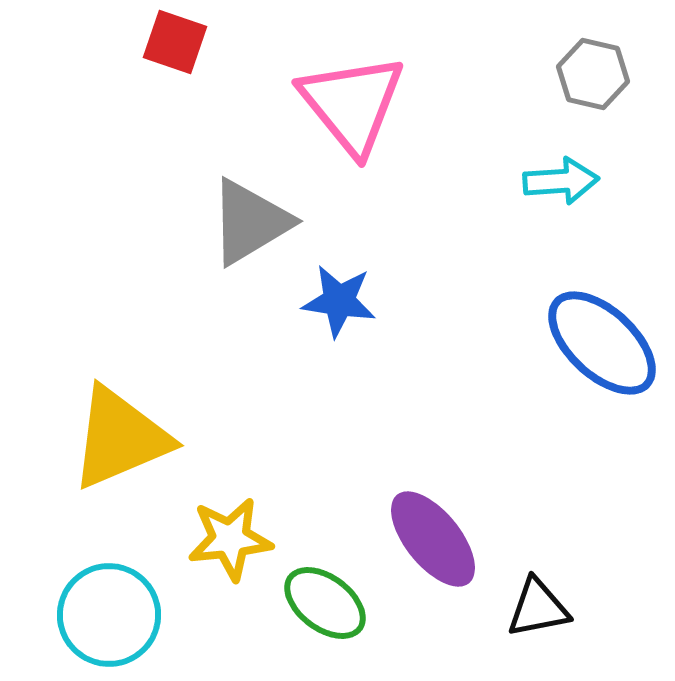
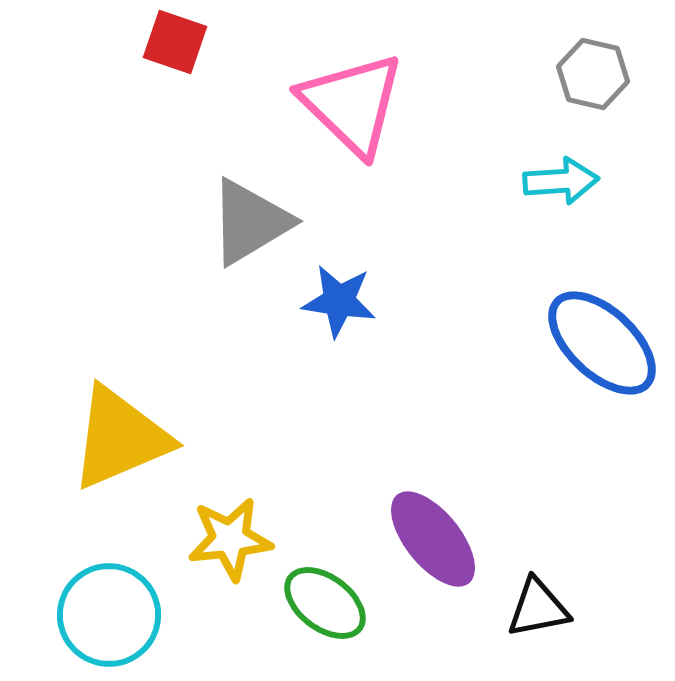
pink triangle: rotated 7 degrees counterclockwise
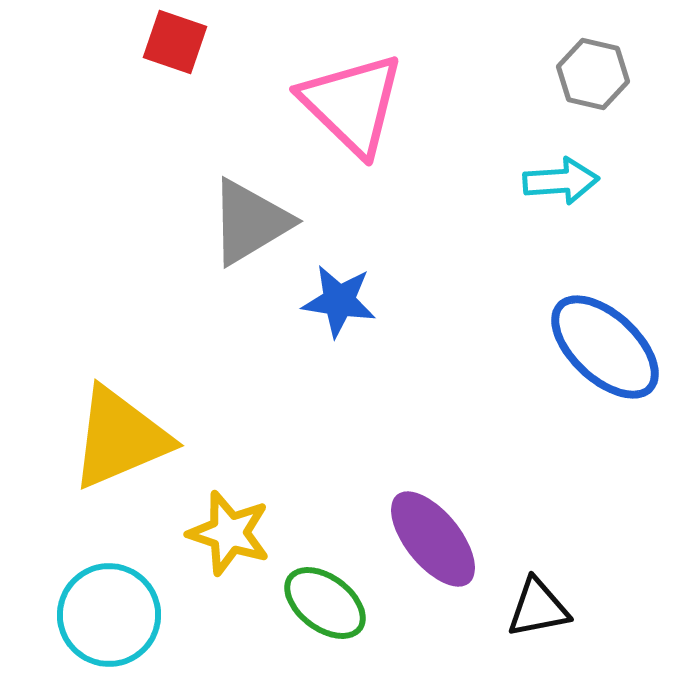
blue ellipse: moved 3 px right, 4 px down
yellow star: moved 1 px left, 6 px up; rotated 24 degrees clockwise
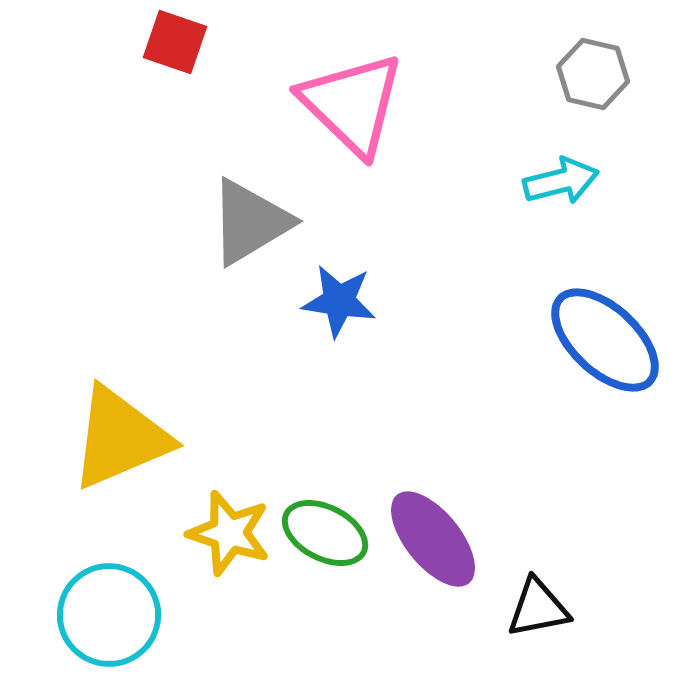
cyan arrow: rotated 10 degrees counterclockwise
blue ellipse: moved 7 px up
green ellipse: moved 70 px up; rotated 10 degrees counterclockwise
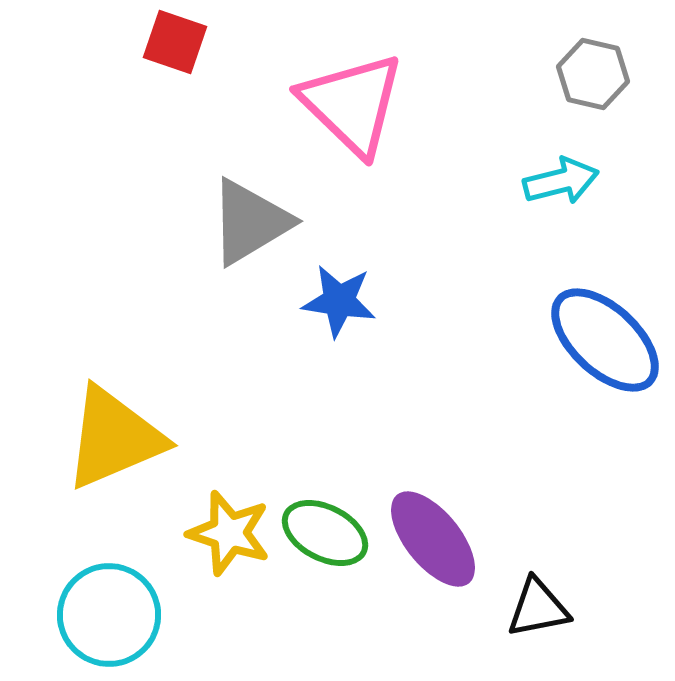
yellow triangle: moved 6 px left
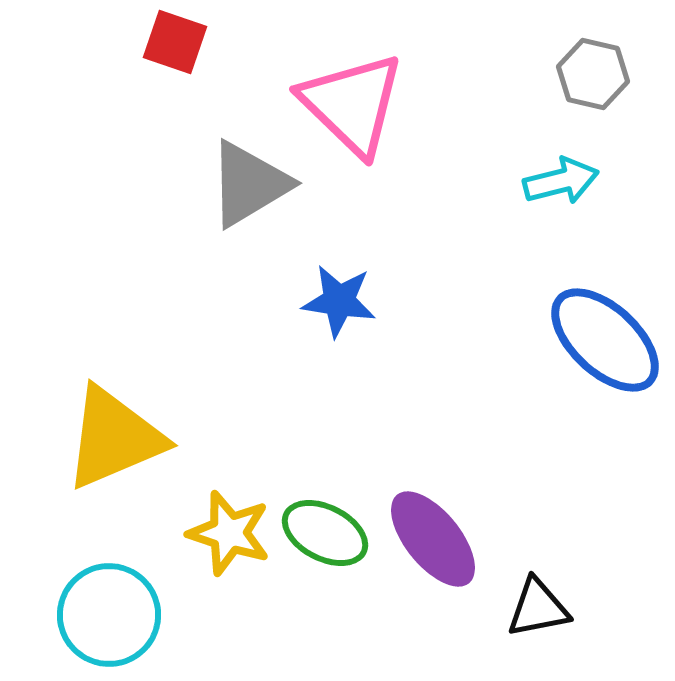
gray triangle: moved 1 px left, 38 px up
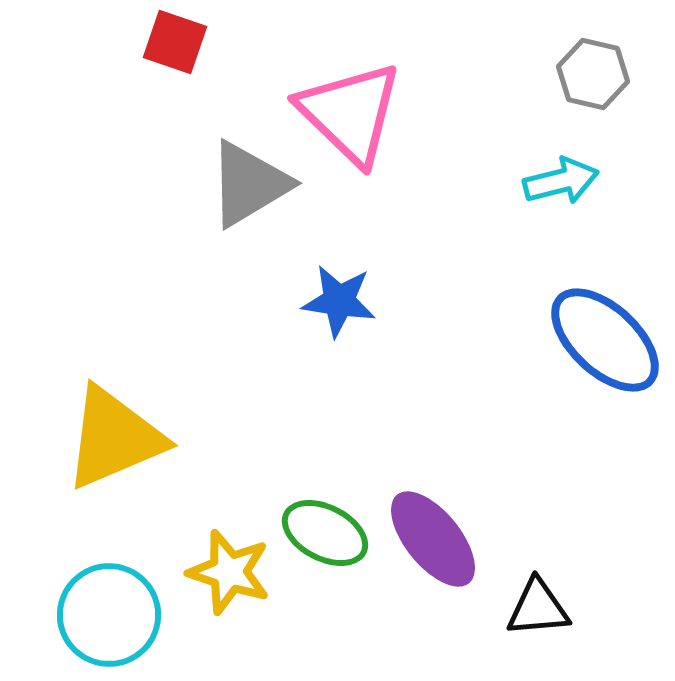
pink triangle: moved 2 px left, 9 px down
yellow star: moved 39 px down
black triangle: rotated 6 degrees clockwise
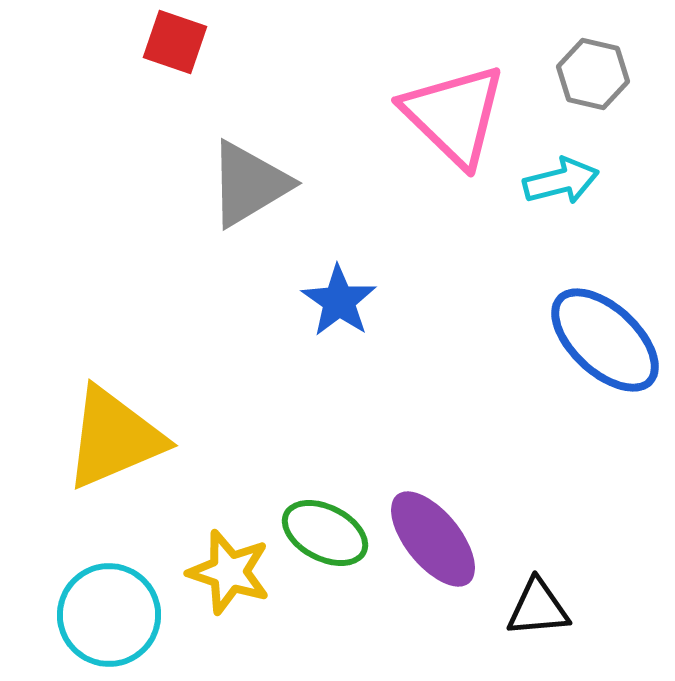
pink triangle: moved 104 px right, 2 px down
blue star: rotated 26 degrees clockwise
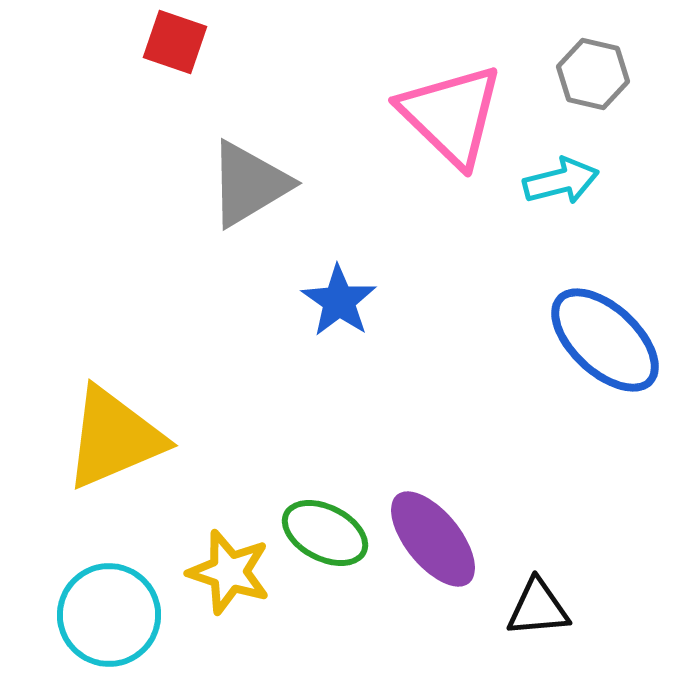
pink triangle: moved 3 px left
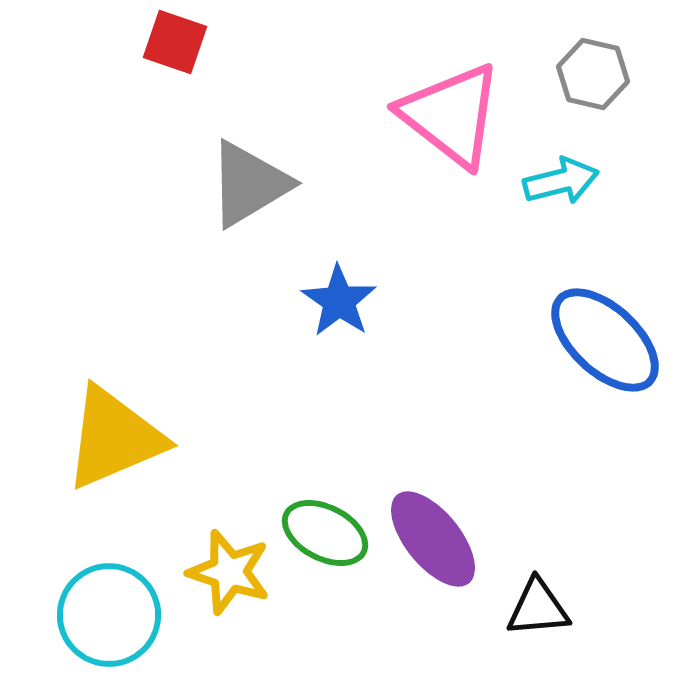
pink triangle: rotated 6 degrees counterclockwise
